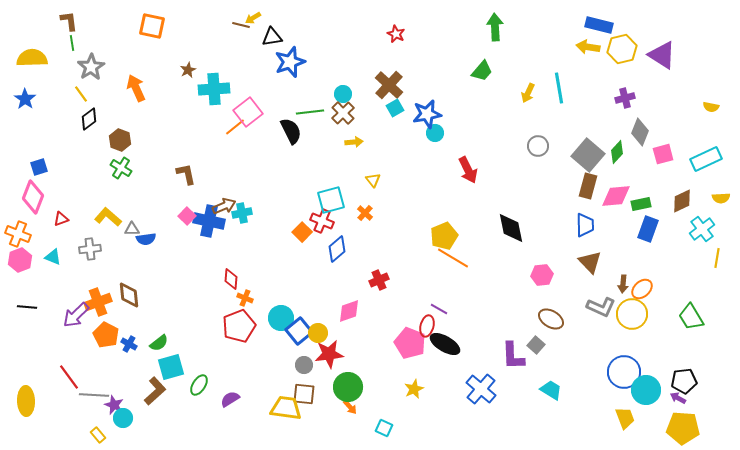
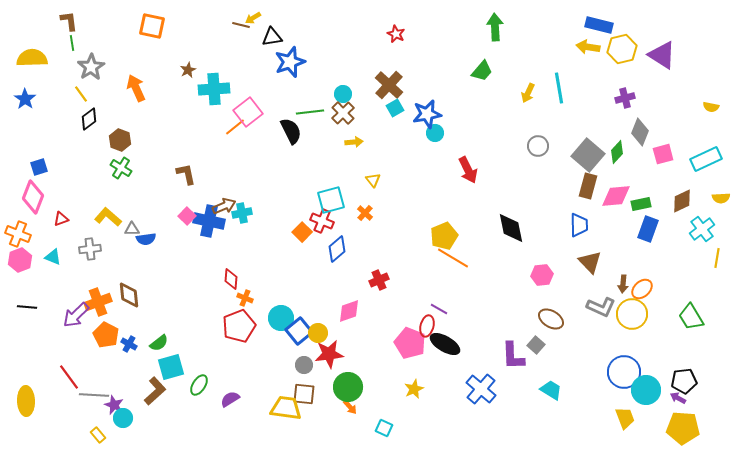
blue trapezoid at (585, 225): moved 6 px left
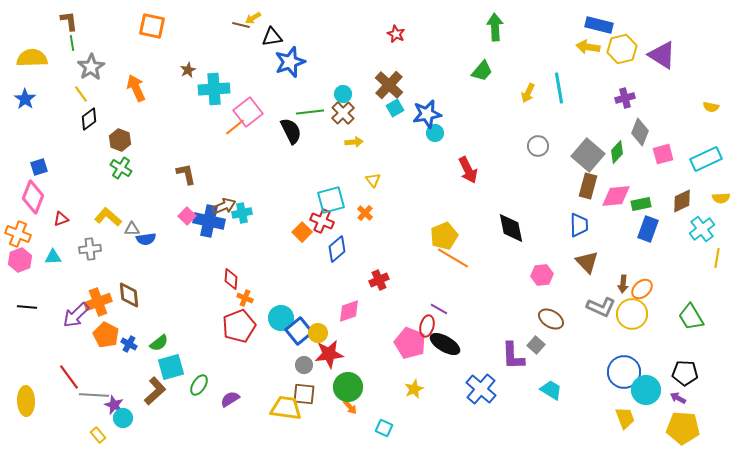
cyan triangle at (53, 257): rotated 24 degrees counterclockwise
brown triangle at (590, 262): moved 3 px left
black pentagon at (684, 381): moved 1 px right, 8 px up; rotated 10 degrees clockwise
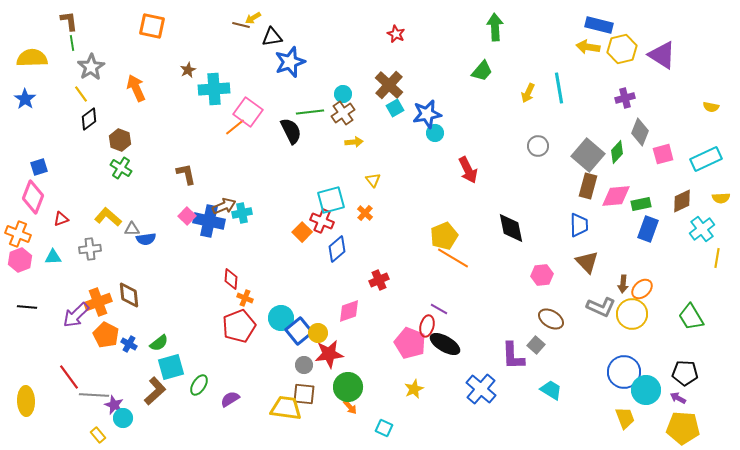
pink square at (248, 112): rotated 16 degrees counterclockwise
brown cross at (343, 113): rotated 10 degrees clockwise
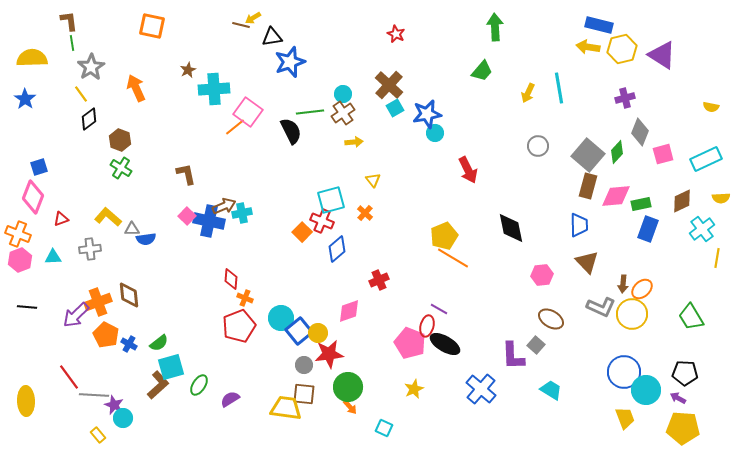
brown L-shape at (155, 391): moved 3 px right, 6 px up
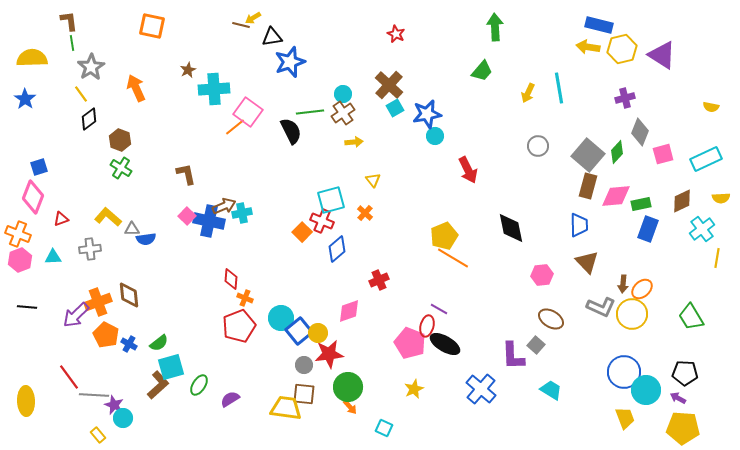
cyan circle at (435, 133): moved 3 px down
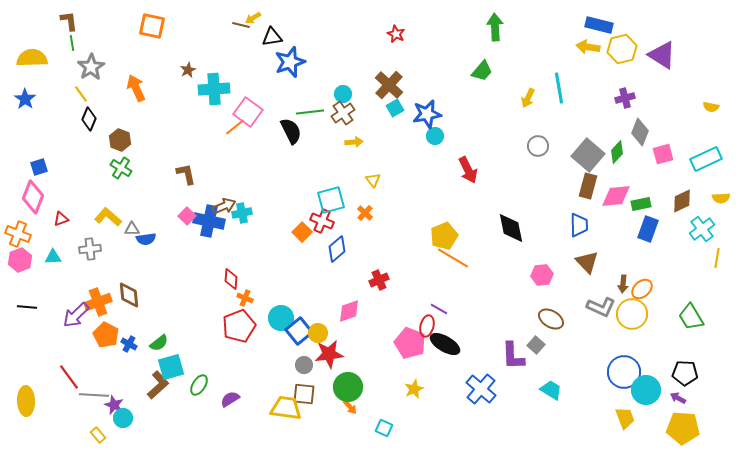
yellow arrow at (528, 93): moved 5 px down
black diamond at (89, 119): rotated 30 degrees counterclockwise
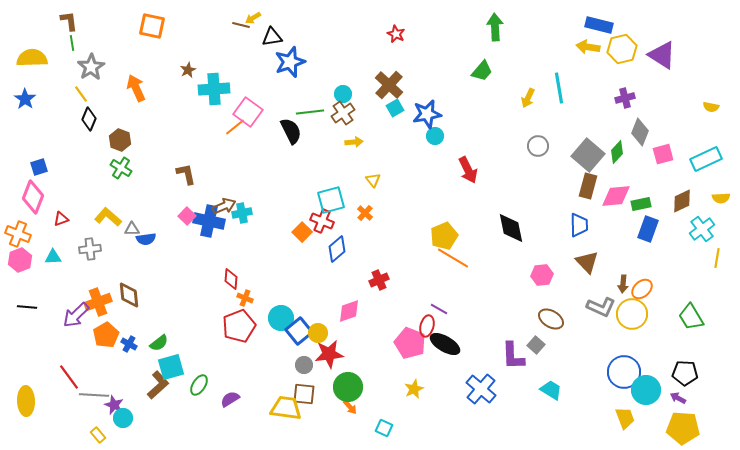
orange pentagon at (106, 335): rotated 15 degrees clockwise
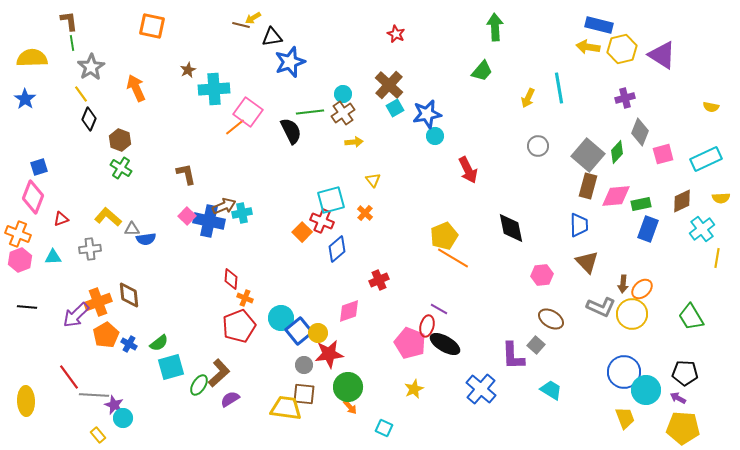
brown L-shape at (158, 385): moved 61 px right, 12 px up
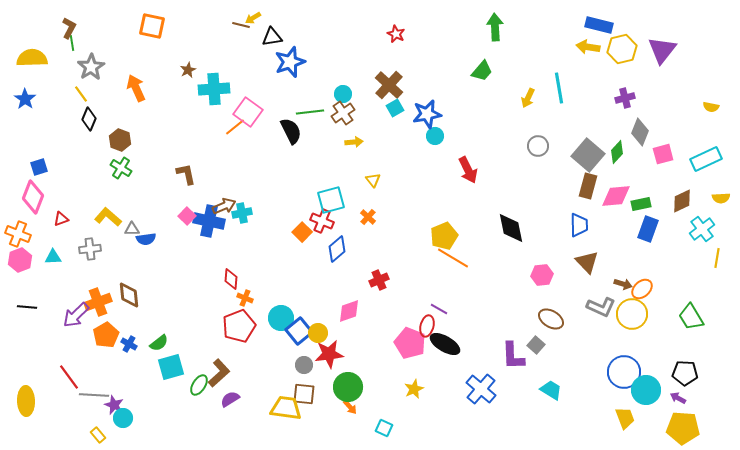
brown L-shape at (69, 21): moved 7 px down; rotated 35 degrees clockwise
purple triangle at (662, 55): moved 5 px up; rotated 36 degrees clockwise
orange cross at (365, 213): moved 3 px right, 4 px down
brown arrow at (623, 284): rotated 78 degrees counterclockwise
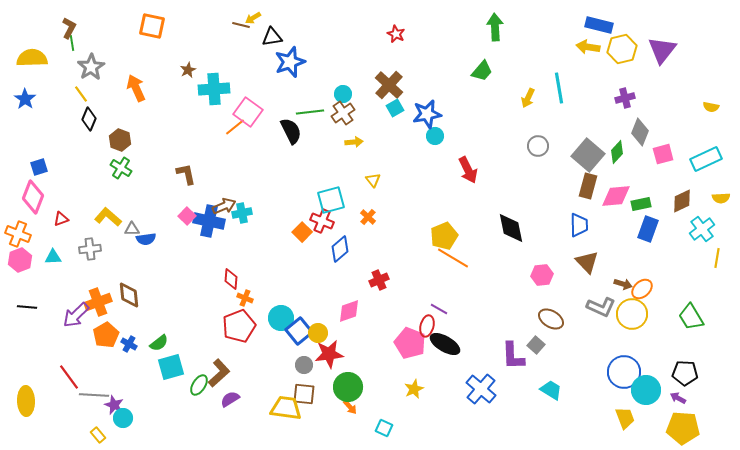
blue diamond at (337, 249): moved 3 px right
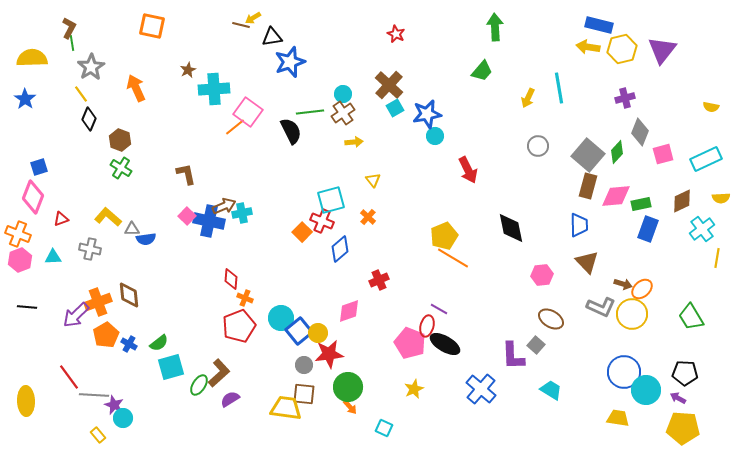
gray cross at (90, 249): rotated 20 degrees clockwise
yellow trapezoid at (625, 418): moved 7 px left; rotated 60 degrees counterclockwise
